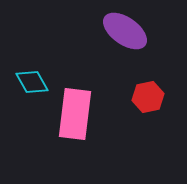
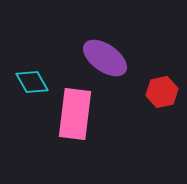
purple ellipse: moved 20 px left, 27 px down
red hexagon: moved 14 px right, 5 px up
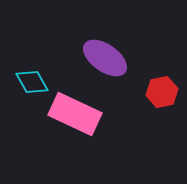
pink rectangle: rotated 72 degrees counterclockwise
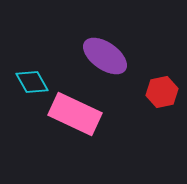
purple ellipse: moved 2 px up
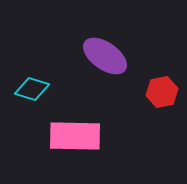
cyan diamond: moved 7 px down; rotated 44 degrees counterclockwise
pink rectangle: moved 22 px down; rotated 24 degrees counterclockwise
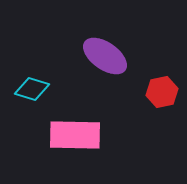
pink rectangle: moved 1 px up
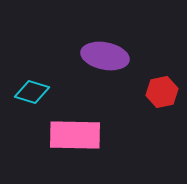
purple ellipse: rotated 24 degrees counterclockwise
cyan diamond: moved 3 px down
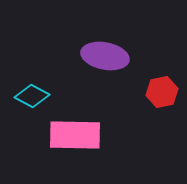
cyan diamond: moved 4 px down; rotated 12 degrees clockwise
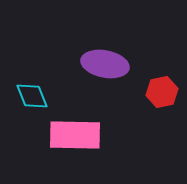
purple ellipse: moved 8 px down
cyan diamond: rotated 40 degrees clockwise
